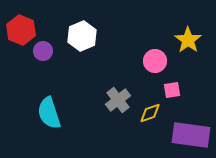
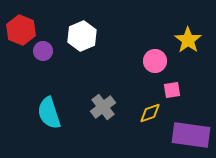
gray cross: moved 15 px left, 7 px down
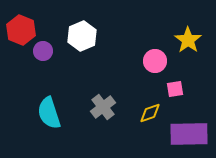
pink square: moved 3 px right, 1 px up
purple rectangle: moved 2 px left, 1 px up; rotated 9 degrees counterclockwise
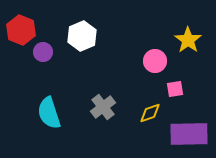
purple circle: moved 1 px down
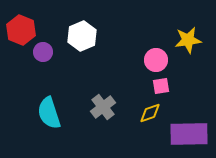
yellow star: rotated 28 degrees clockwise
pink circle: moved 1 px right, 1 px up
pink square: moved 14 px left, 3 px up
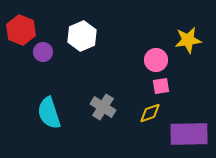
gray cross: rotated 20 degrees counterclockwise
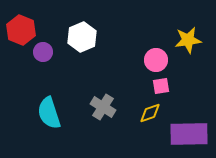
white hexagon: moved 1 px down
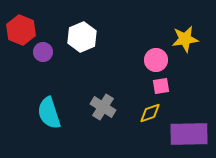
yellow star: moved 3 px left, 1 px up
